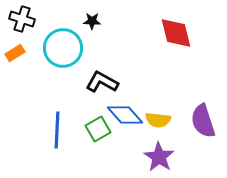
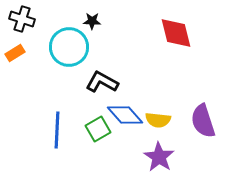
cyan circle: moved 6 px right, 1 px up
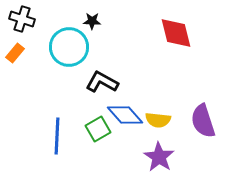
orange rectangle: rotated 18 degrees counterclockwise
blue line: moved 6 px down
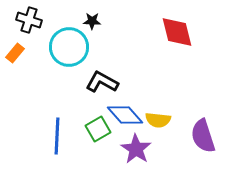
black cross: moved 7 px right, 1 px down
red diamond: moved 1 px right, 1 px up
purple semicircle: moved 15 px down
purple star: moved 23 px left, 8 px up
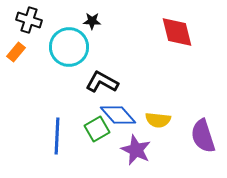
orange rectangle: moved 1 px right, 1 px up
blue diamond: moved 7 px left
green square: moved 1 px left
purple star: moved 1 px down; rotated 8 degrees counterclockwise
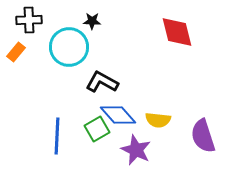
black cross: rotated 20 degrees counterclockwise
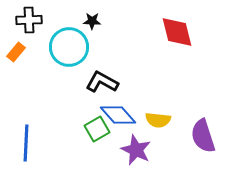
blue line: moved 31 px left, 7 px down
